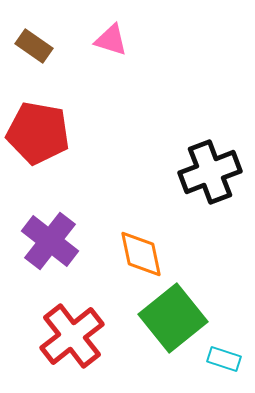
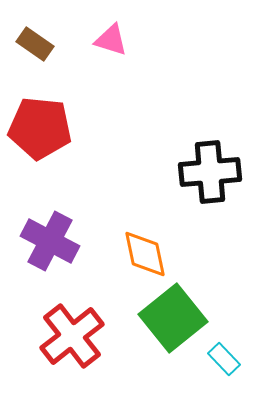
brown rectangle: moved 1 px right, 2 px up
red pentagon: moved 2 px right, 5 px up; rotated 4 degrees counterclockwise
black cross: rotated 16 degrees clockwise
purple cross: rotated 10 degrees counterclockwise
orange diamond: moved 4 px right
cyan rectangle: rotated 28 degrees clockwise
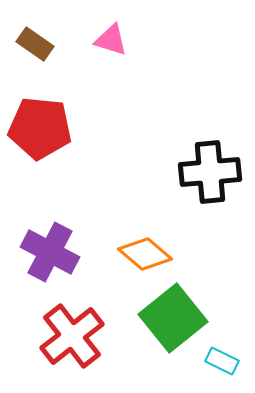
purple cross: moved 11 px down
orange diamond: rotated 38 degrees counterclockwise
cyan rectangle: moved 2 px left, 2 px down; rotated 20 degrees counterclockwise
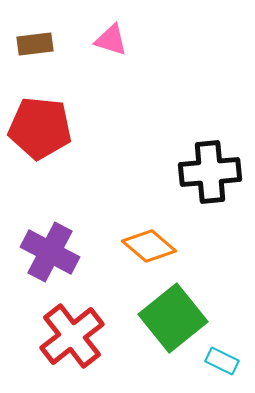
brown rectangle: rotated 42 degrees counterclockwise
orange diamond: moved 4 px right, 8 px up
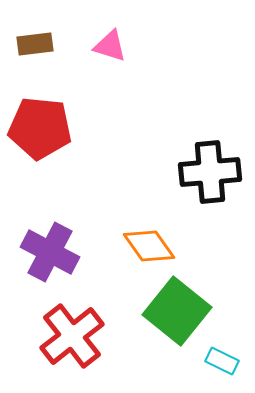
pink triangle: moved 1 px left, 6 px down
orange diamond: rotated 14 degrees clockwise
green square: moved 4 px right, 7 px up; rotated 12 degrees counterclockwise
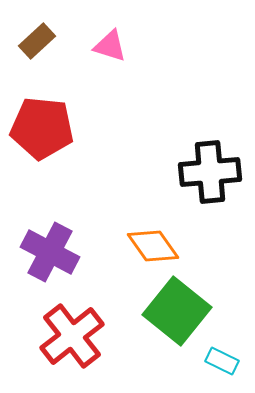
brown rectangle: moved 2 px right, 3 px up; rotated 36 degrees counterclockwise
red pentagon: moved 2 px right
orange diamond: moved 4 px right
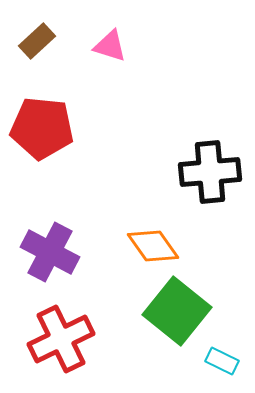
red cross: moved 11 px left, 3 px down; rotated 12 degrees clockwise
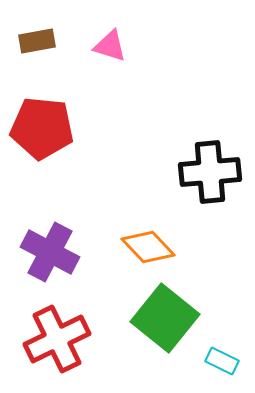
brown rectangle: rotated 33 degrees clockwise
orange diamond: moved 5 px left, 1 px down; rotated 8 degrees counterclockwise
green square: moved 12 px left, 7 px down
red cross: moved 4 px left
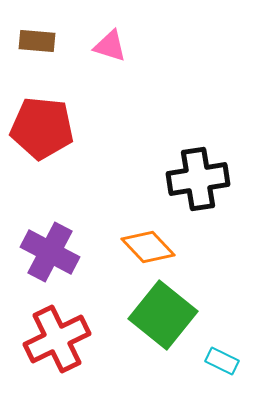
brown rectangle: rotated 15 degrees clockwise
black cross: moved 12 px left, 7 px down; rotated 4 degrees counterclockwise
green square: moved 2 px left, 3 px up
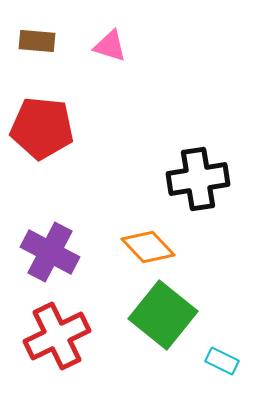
red cross: moved 3 px up
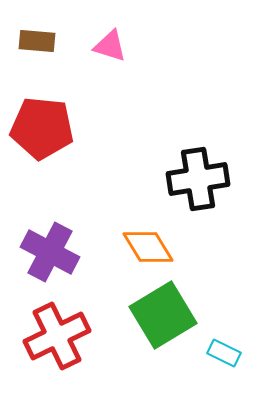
orange diamond: rotated 12 degrees clockwise
green square: rotated 20 degrees clockwise
cyan rectangle: moved 2 px right, 8 px up
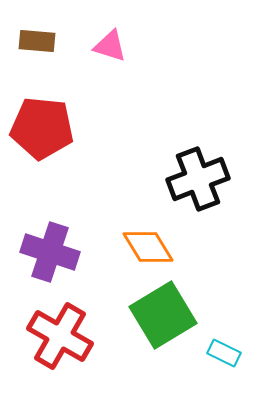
black cross: rotated 12 degrees counterclockwise
purple cross: rotated 10 degrees counterclockwise
red cross: moved 3 px right; rotated 34 degrees counterclockwise
